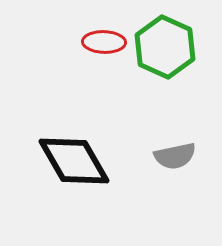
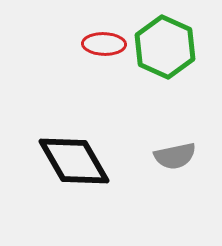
red ellipse: moved 2 px down
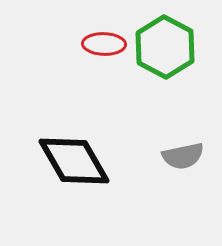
green hexagon: rotated 4 degrees clockwise
gray semicircle: moved 8 px right
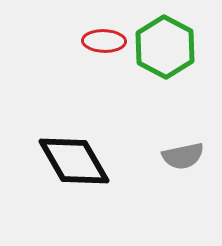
red ellipse: moved 3 px up
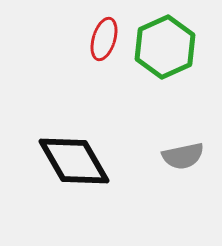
red ellipse: moved 2 px up; rotated 75 degrees counterclockwise
green hexagon: rotated 8 degrees clockwise
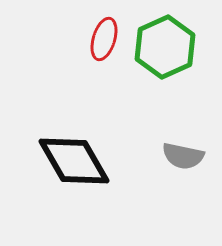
gray semicircle: rotated 24 degrees clockwise
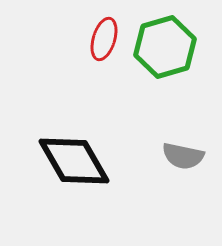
green hexagon: rotated 8 degrees clockwise
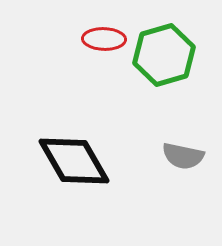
red ellipse: rotated 75 degrees clockwise
green hexagon: moved 1 px left, 8 px down
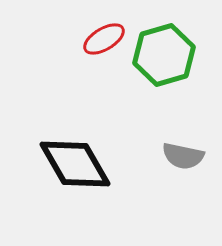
red ellipse: rotated 33 degrees counterclockwise
black diamond: moved 1 px right, 3 px down
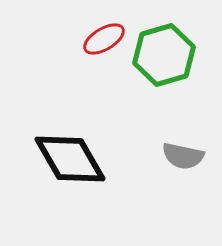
black diamond: moved 5 px left, 5 px up
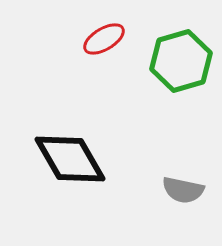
green hexagon: moved 17 px right, 6 px down
gray semicircle: moved 34 px down
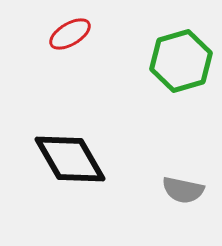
red ellipse: moved 34 px left, 5 px up
